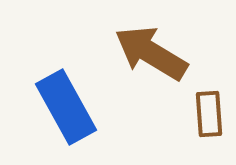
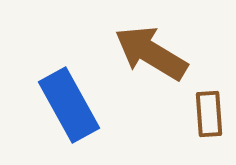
blue rectangle: moved 3 px right, 2 px up
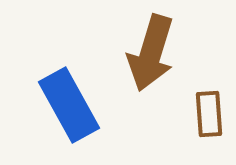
brown arrow: rotated 104 degrees counterclockwise
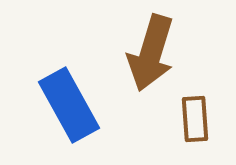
brown rectangle: moved 14 px left, 5 px down
